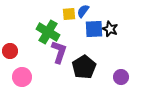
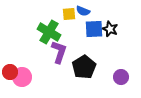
blue semicircle: rotated 104 degrees counterclockwise
green cross: moved 1 px right
red circle: moved 21 px down
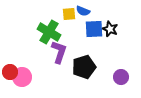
black pentagon: rotated 15 degrees clockwise
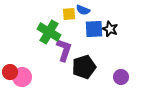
blue semicircle: moved 1 px up
purple L-shape: moved 5 px right, 2 px up
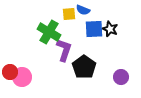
black pentagon: rotated 20 degrees counterclockwise
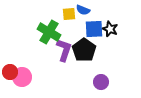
black pentagon: moved 17 px up
purple circle: moved 20 px left, 5 px down
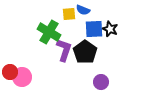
black pentagon: moved 1 px right, 2 px down
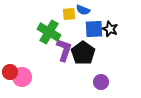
black pentagon: moved 2 px left, 1 px down
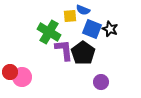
yellow square: moved 1 px right, 2 px down
blue square: moved 2 px left; rotated 24 degrees clockwise
purple L-shape: rotated 25 degrees counterclockwise
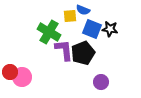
black star: rotated 14 degrees counterclockwise
black pentagon: rotated 15 degrees clockwise
